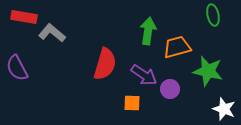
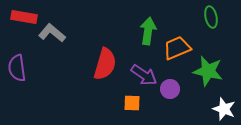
green ellipse: moved 2 px left, 2 px down
orange trapezoid: moved 1 px down; rotated 8 degrees counterclockwise
purple semicircle: rotated 20 degrees clockwise
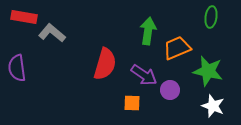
green ellipse: rotated 20 degrees clockwise
purple circle: moved 1 px down
white star: moved 11 px left, 3 px up
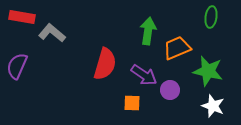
red rectangle: moved 2 px left
purple semicircle: moved 2 px up; rotated 32 degrees clockwise
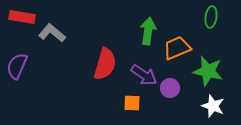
purple circle: moved 2 px up
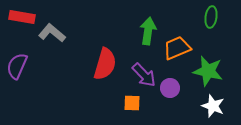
purple arrow: rotated 12 degrees clockwise
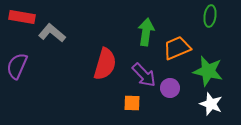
green ellipse: moved 1 px left, 1 px up
green arrow: moved 2 px left, 1 px down
white star: moved 2 px left, 2 px up
